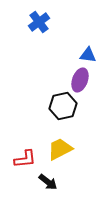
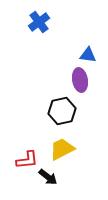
purple ellipse: rotated 30 degrees counterclockwise
black hexagon: moved 1 px left, 5 px down
yellow trapezoid: moved 2 px right
red L-shape: moved 2 px right, 1 px down
black arrow: moved 5 px up
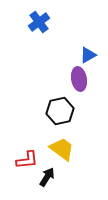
blue triangle: rotated 36 degrees counterclockwise
purple ellipse: moved 1 px left, 1 px up
black hexagon: moved 2 px left
yellow trapezoid: rotated 64 degrees clockwise
black arrow: moved 1 px left; rotated 96 degrees counterclockwise
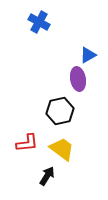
blue cross: rotated 25 degrees counterclockwise
purple ellipse: moved 1 px left
red L-shape: moved 17 px up
black arrow: moved 1 px up
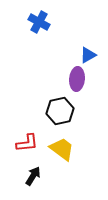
purple ellipse: moved 1 px left; rotated 15 degrees clockwise
black arrow: moved 14 px left
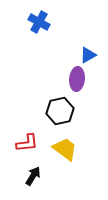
yellow trapezoid: moved 3 px right
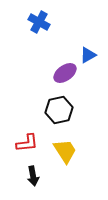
purple ellipse: moved 12 px left, 6 px up; rotated 50 degrees clockwise
black hexagon: moved 1 px left, 1 px up
yellow trapezoid: moved 2 px down; rotated 20 degrees clockwise
black arrow: rotated 138 degrees clockwise
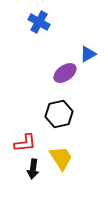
blue triangle: moved 1 px up
black hexagon: moved 4 px down
red L-shape: moved 2 px left
yellow trapezoid: moved 4 px left, 7 px down
black arrow: moved 7 px up; rotated 18 degrees clockwise
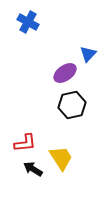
blue cross: moved 11 px left
blue triangle: rotated 18 degrees counterclockwise
black hexagon: moved 13 px right, 9 px up
black arrow: rotated 114 degrees clockwise
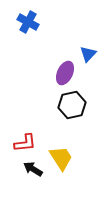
purple ellipse: rotated 30 degrees counterclockwise
